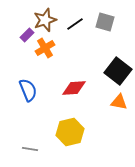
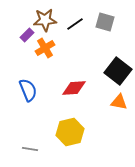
brown star: rotated 15 degrees clockwise
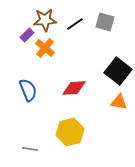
orange cross: rotated 18 degrees counterclockwise
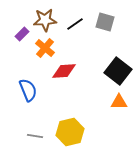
purple rectangle: moved 5 px left, 1 px up
red diamond: moved 10 px left, 17 px up
orange triangle: rotated 12 degrees counterclockwise
gray line: moved 5 px right, 13 px up
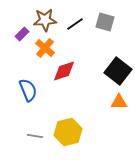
red diamond: rotated 15 degrees counterclockwise
yellow hexagon: moved 2 px left
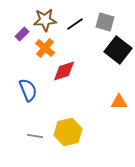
black square: moved 21 px up
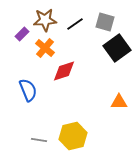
black square: moved 1 px left, 2 px up; rotated 16 degrees clockwise
yellow hexagon: moved 5 px right, 4 px down
gray line: moved 4 px right, 4 px down
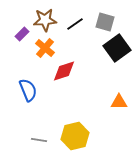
yellow hexagon: moved 2 px right
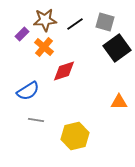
orange cross: moved 1 px left, 1 px up
blue semicircle: moved 1 px down; rotated 80 degrees clockwise
gray line: moved 3 px left, 20 px up
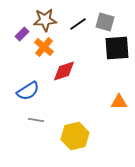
black line: moved 3 px right
black square: rotated 32 degrees clockwise
